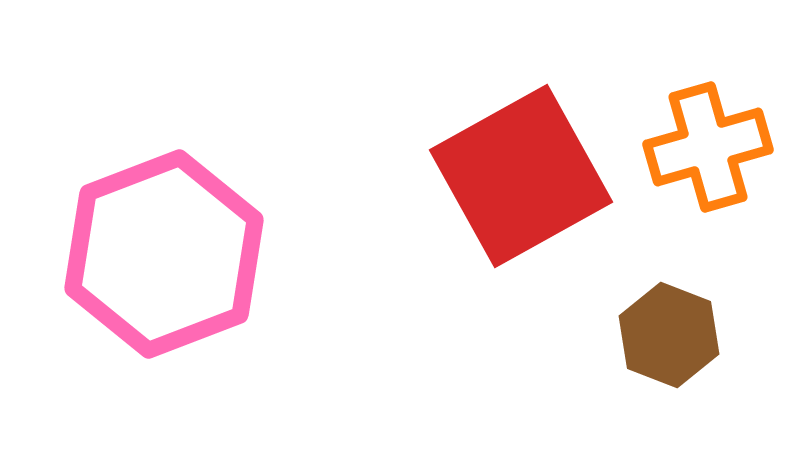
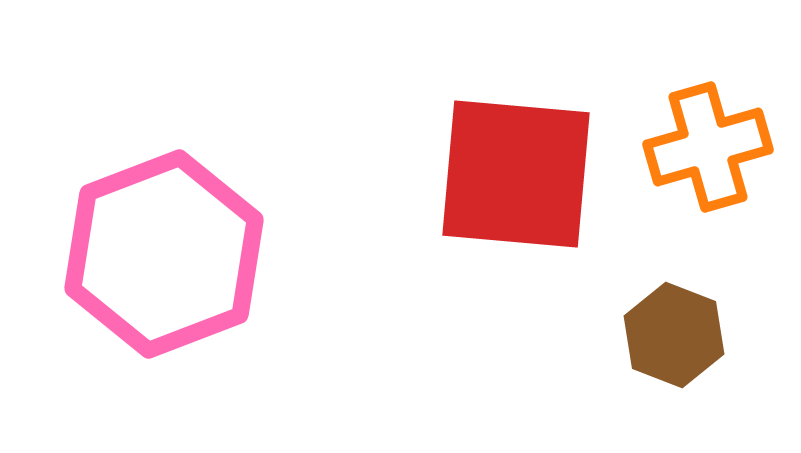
red square: moved 5 px left, 2 px up; rotated 34 degrees clockwise
brown hexagon: moved 5 px right
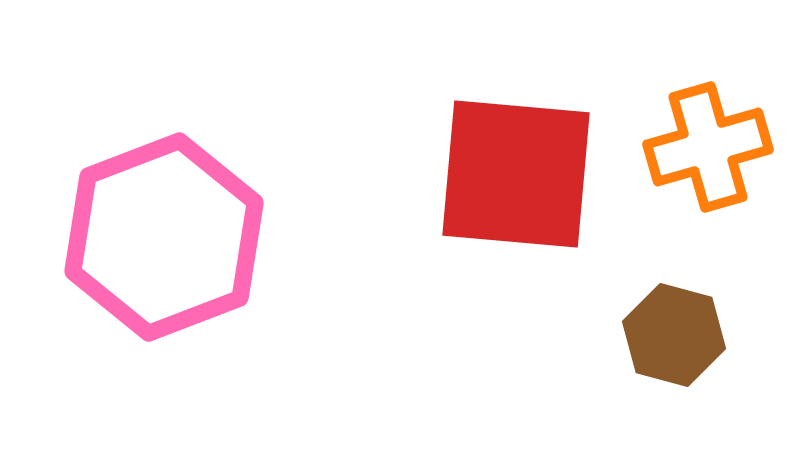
pink hexagon: moved 17 px up
brown hexagon: rotated 6 degrees counterclockwise
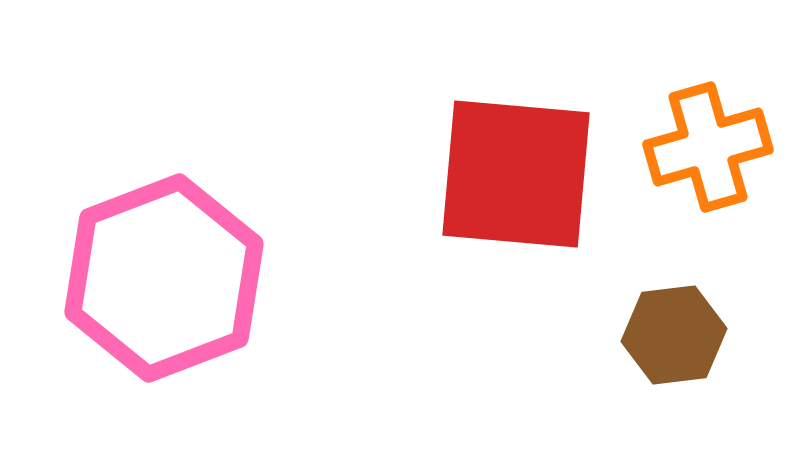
pink hexagon: moved 41 px down
brown hexagon: rotated 22 degrees counterclockwise
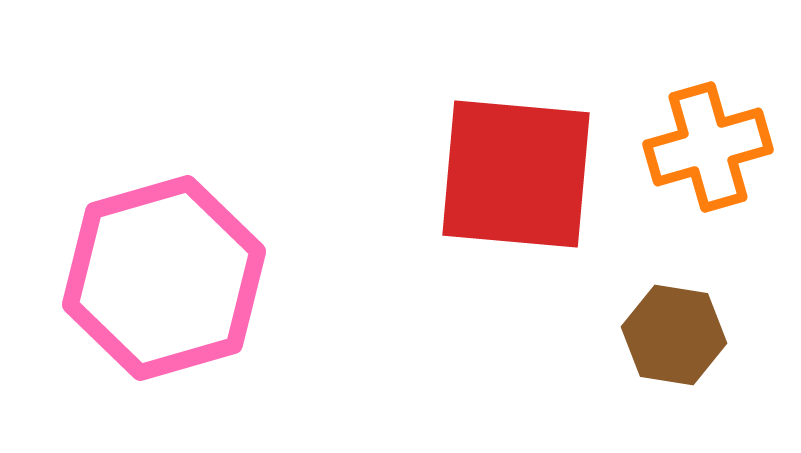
pink hexagon: rotated 5 degrees clockwise
brown hexagon: rotated 16 degrees clockwise
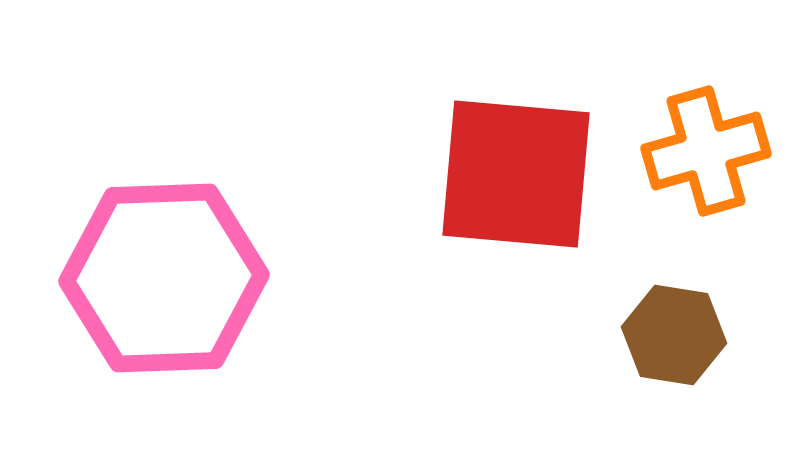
orange cross: moved 2 px left, 4 px down
pink hexagon: rotated 14 degrees clockwise
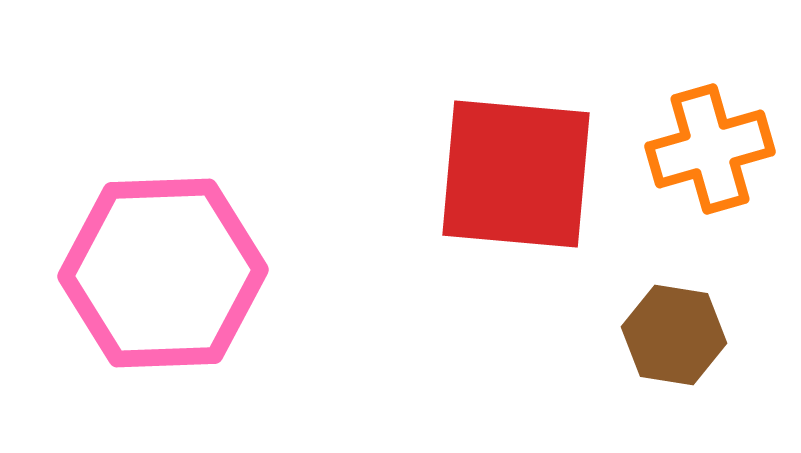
orange cross: moved 4 px right, 2 px up
pink hexagon: moved 1 px left, 5 px up
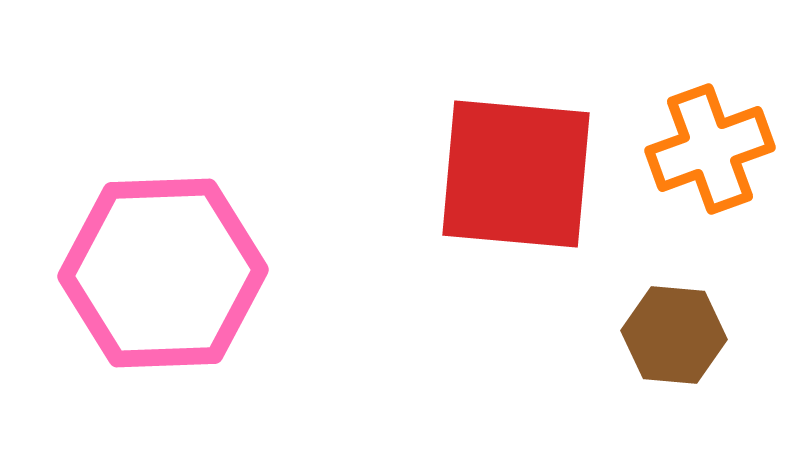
orange cross: rotated 4 degrees counterclockwise
brown hexagon: rotated 4 degrees counterclockwise
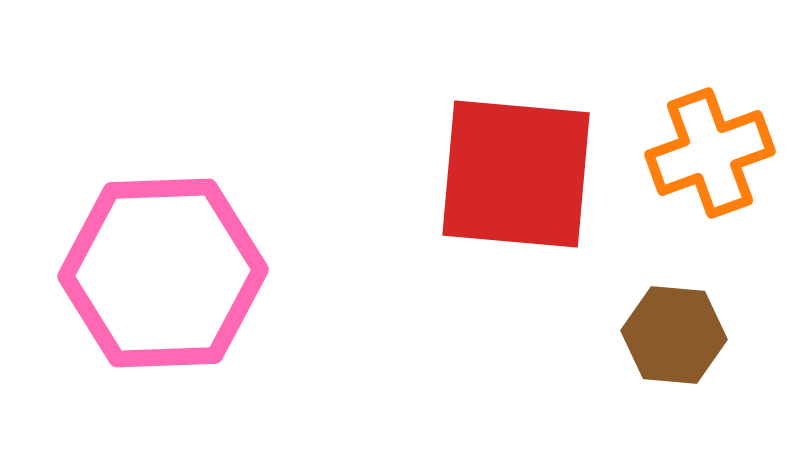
orange cross: moved 4 px down
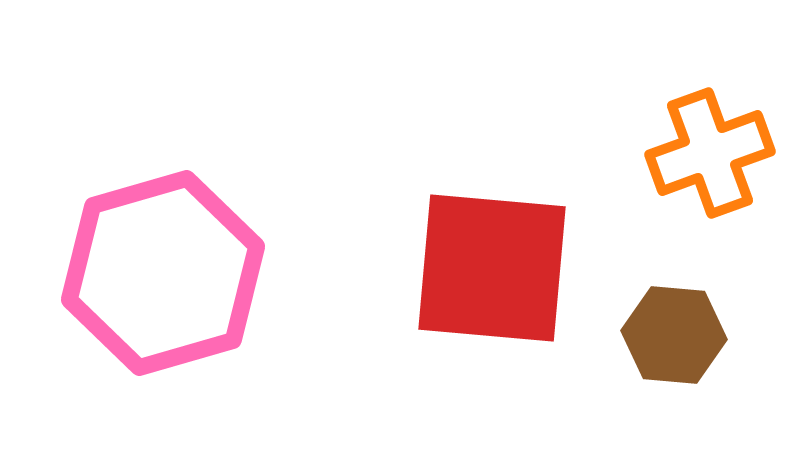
red square: moved 24 px left, 94 px down
pink hexagon: rotated 14 degrees counterclockwise
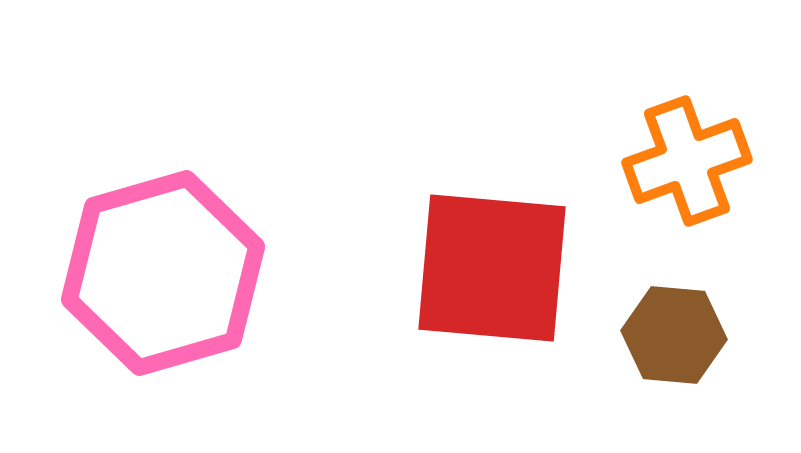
orange cross: moved 23 px left, 8 px down
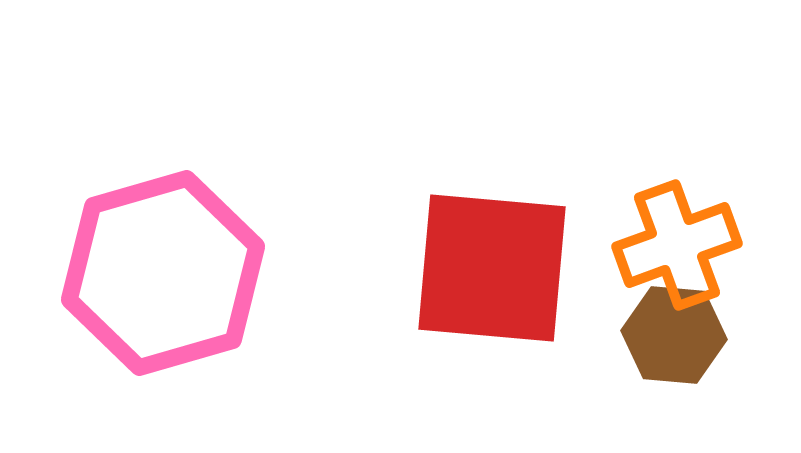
orange cross: moved 10 px left, 84 px down
